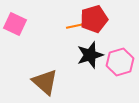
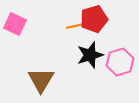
brown triangle: moved 4 px left, 2 px up; rotated 20 degrees clockwise
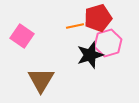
red pentagon: moved 4 px right, 1 px up
pink square: moved 7 px right, 12 px down; rotated 10 degrees clockwise
pink hexagon: moved 12 px left, 19 px up
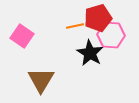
pink hexagon: moved 3 px right, 8 px up; rotated 20 degrees clockwise
black star: moved 2 px up; rotated 24 degrees counterclockwise
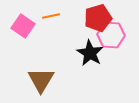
orange line: moved 24 px left, 10 px up
pink square: moved 1 px right, 10 px up
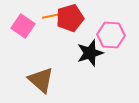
red pentagon: moved 28 px left
black star: rotated 24 degrees clockwise
brown triangle: rotated 20 degrees counterclockwise
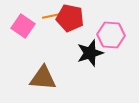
red pentagon: rotated 28 degrees clockwise
brown triangle: moved 2 px right, 2 px up; rotated 36 degrees counterclockwise
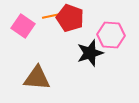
red pentagon: rotated 8 degrees clockwise
brown triangle: moved 6 px left
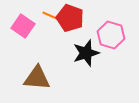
orange line: rotated 36 degrees clockwise
pink hexagon: rotated 12 degrees clockwise
black star: moved 4 px left
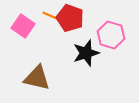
brown triangle: rotated 8 degrees clockwise
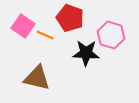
orange line: moved 6 px left, 19 px down
black star: rotated 20 degrees clockwise
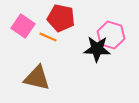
red pentagon: moved 9 px left; rotated 8 degrees counterclockwise
orange line: moved 3 px right, 2 px down
black star: moved 11 px right, 4 px up
